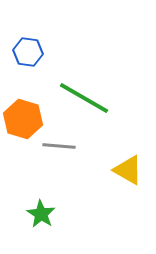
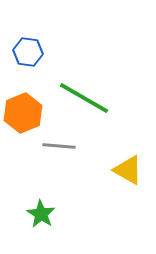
orange hexagon: moved 6 px up; rotated 21 degrees clockwise
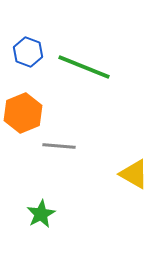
blue hexagon: rotated 12 degrees clockwise
green line: moved 31 px up; rotated 8 degrees counterclockwise
yellow triangle: moved 6 px right, 4 px down
green star: rotated 12 degrees clockwise
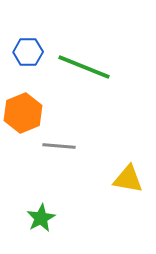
blue hexagon: rotated 20 degrees counterclockwise
yellow triangle: moved 6 px left, 5 px down; rotated 20 degrees counterclockwise
green star: moved 4 px down
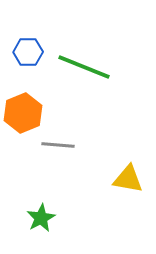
gray line: moved 1 px left, 1 px up
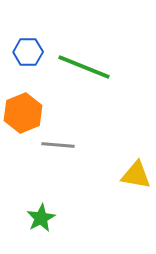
yellow triangle: moved 8 px right, 4 px up
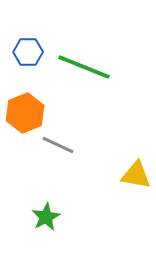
orange hexagon: moved 2 px right
gray line: rotated 20 degrees clockwise
green star: moved 5 px right, 1 px up
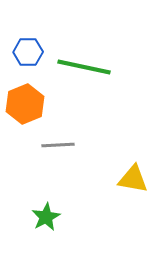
green line: rotated 10 degrees counterclockwise
orange hexagon: moved 9 px up
gray line: rotated 28 degrees counterclockwise
yellow triangle: moved 3 px left, 4 px down
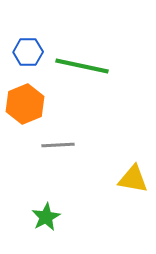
green line: moved 2 px left, 1 px up
